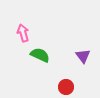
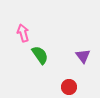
green semicircle: rotated 30 degrees clockwise
red circle: moved 3 px right
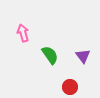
green semicircle: moved 10 px right
red circle: moved 1 px right
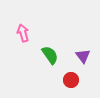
red circle: moved 1 px right, 7 px up
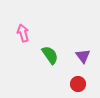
red circle: moved 7 px right, 4 px down
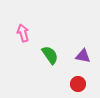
purple triangle: rotated 42 degrees counterclockwise
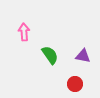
pink arrow: moved 1 px right, 1 px up; rotated 12 degrees clockwise
red circle: moved 3 px left
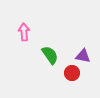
red circle: moved 3 px left, 11 px up
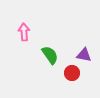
purple triangle: moved 1 px right, 1 px up
